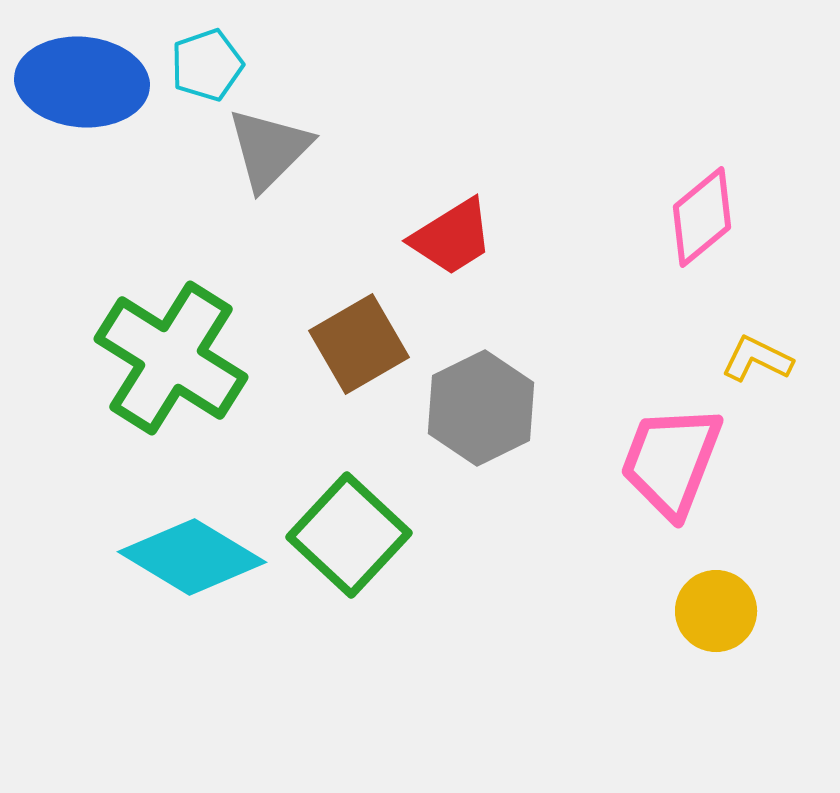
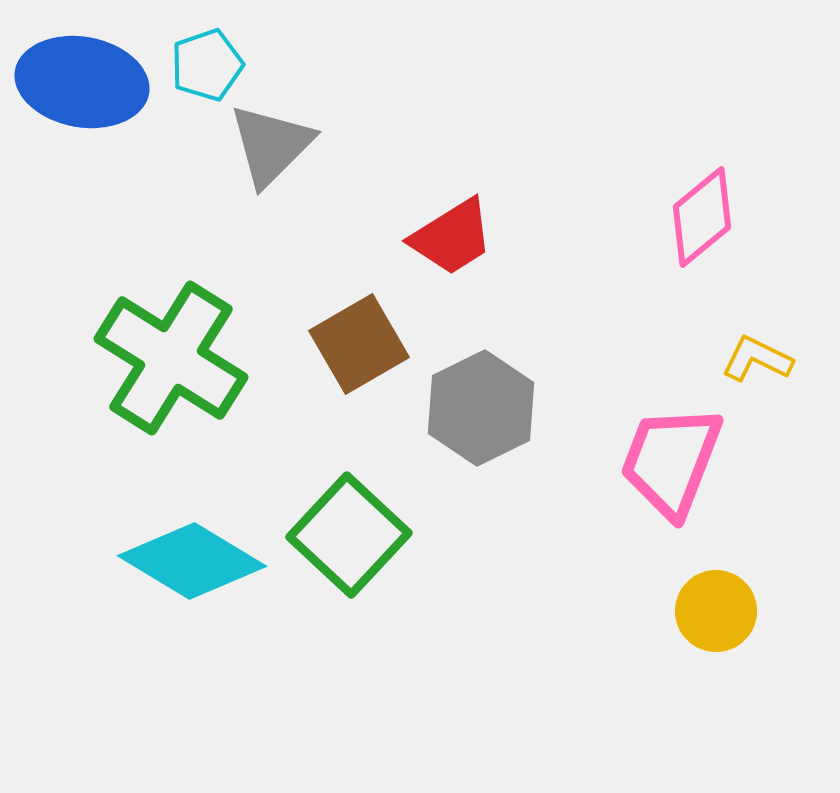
blue ellipse: rotated 5 degrees clockwise
gray triangle: moved 2 px right, 4 px up
cyan diamond: moved 4 px down
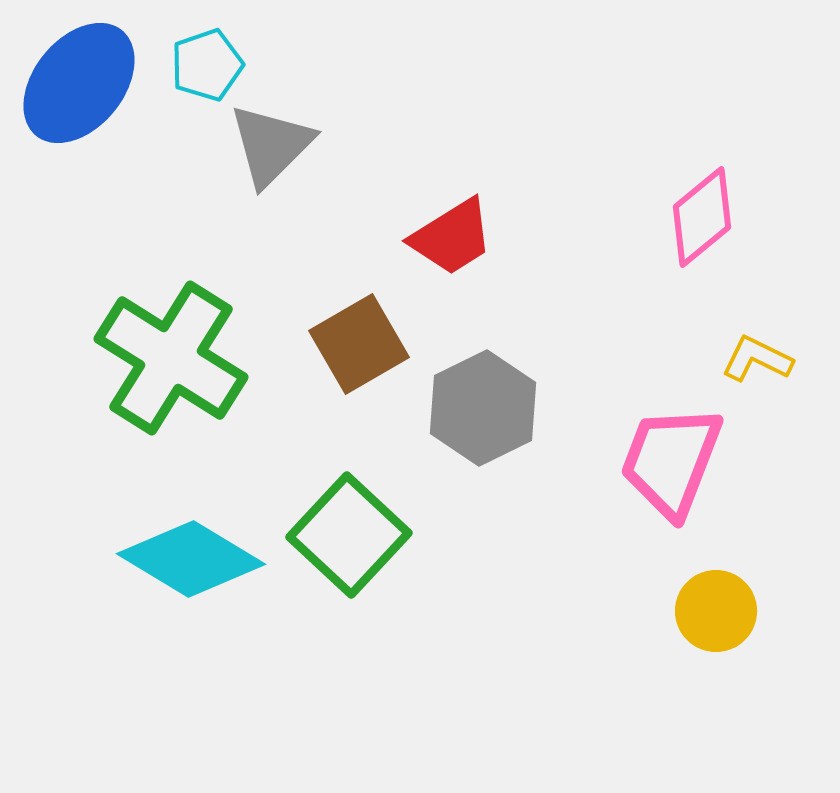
blue ellipse: moved 3 px left, 1 px down; rotated 61 degrees counterclockwise
gray hexagon: moved 2 px right
cyan diamond: moved 1 px left, 2 px up
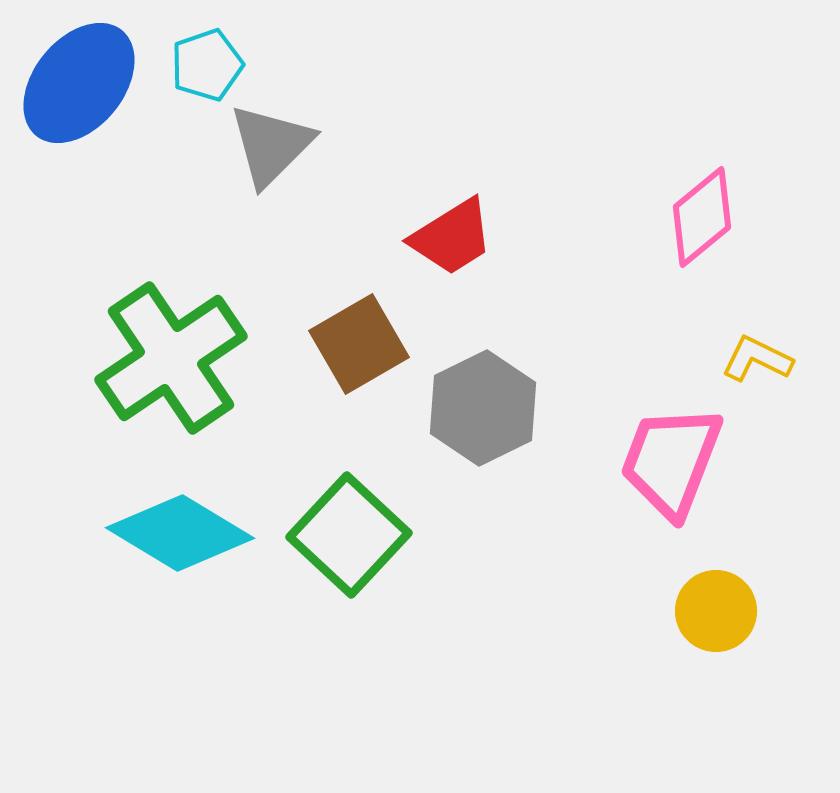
green cross: rotated 24 degrees clockwise
cyan diamond: moved 11 px left, 26 px up
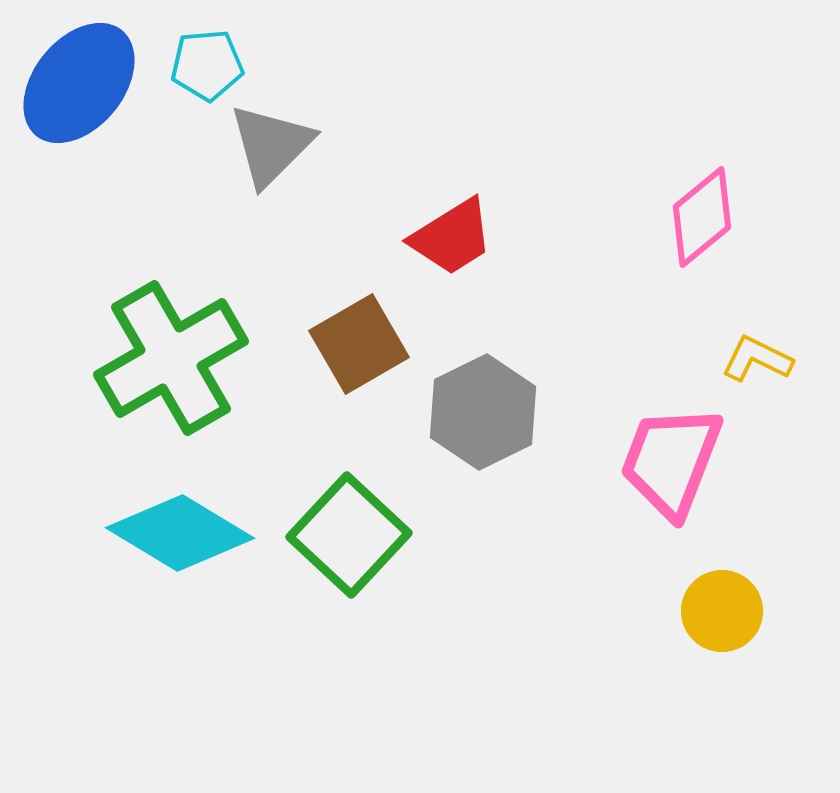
cyan pentagon: rotated 14 degrees clockwise
green cross: rotated 4 degrees clockwise
gray hexagon: moved 4 px down
yellow circle: moved 6 px right
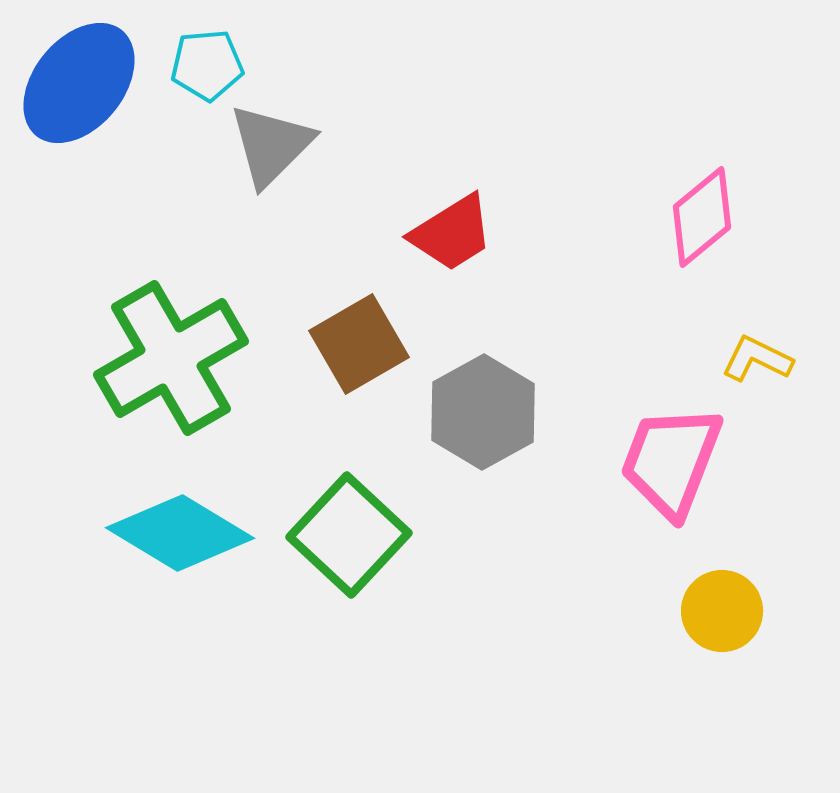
red trapezoid: moved 4 px up
gray hexagon: rotated 3 degrees counterclockwise
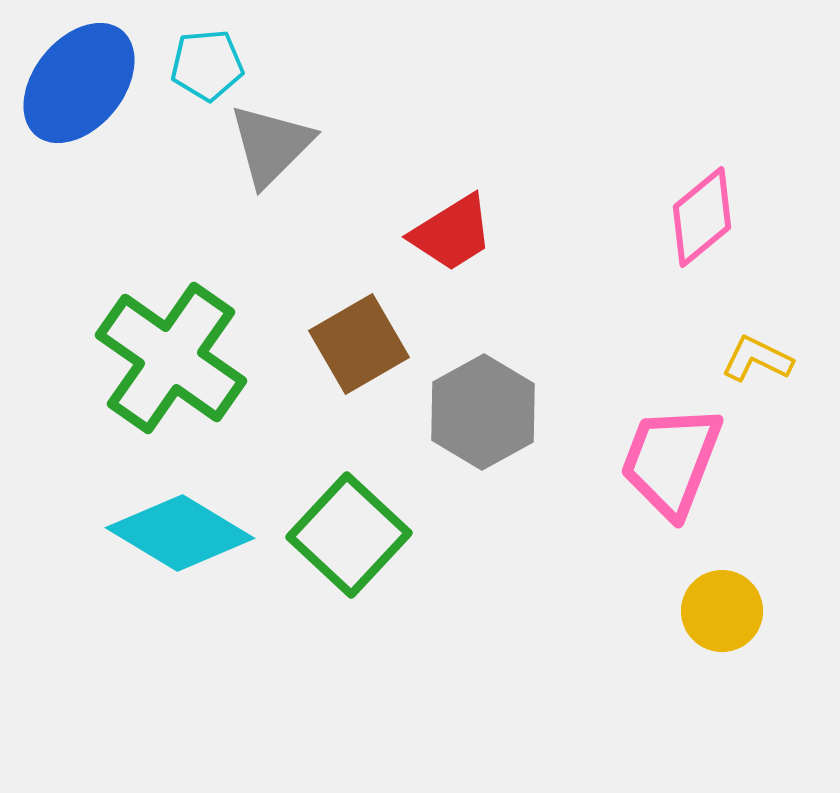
green cross: rotated 25 degrees counterclockwise
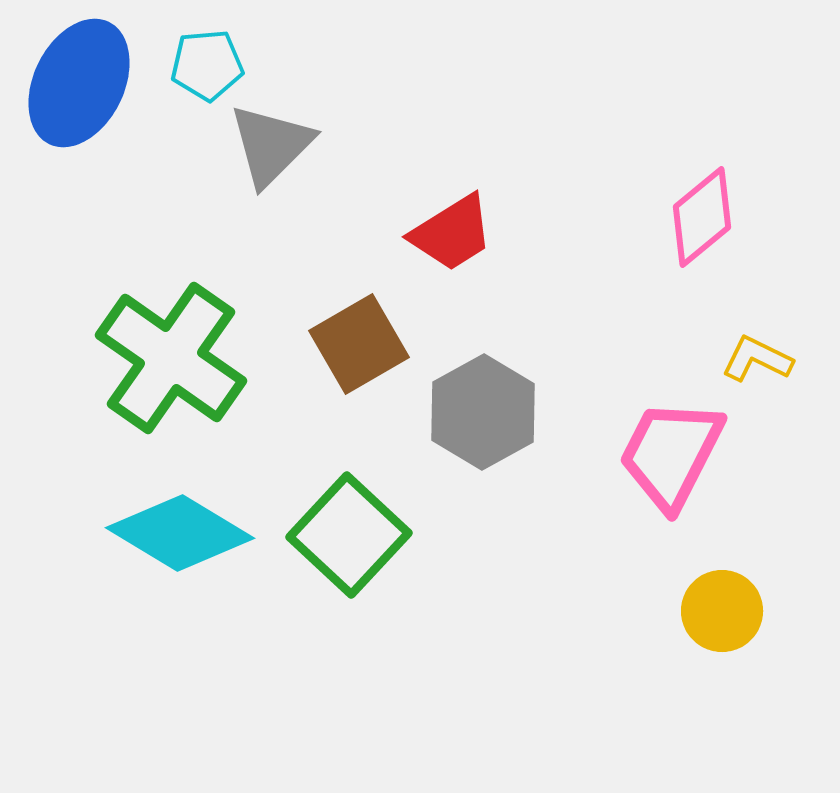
blue ellipse: rotated 13 degrees counterclockwise
pink trapezoid: moved 7 px up; rotated 6 degrees clockwise
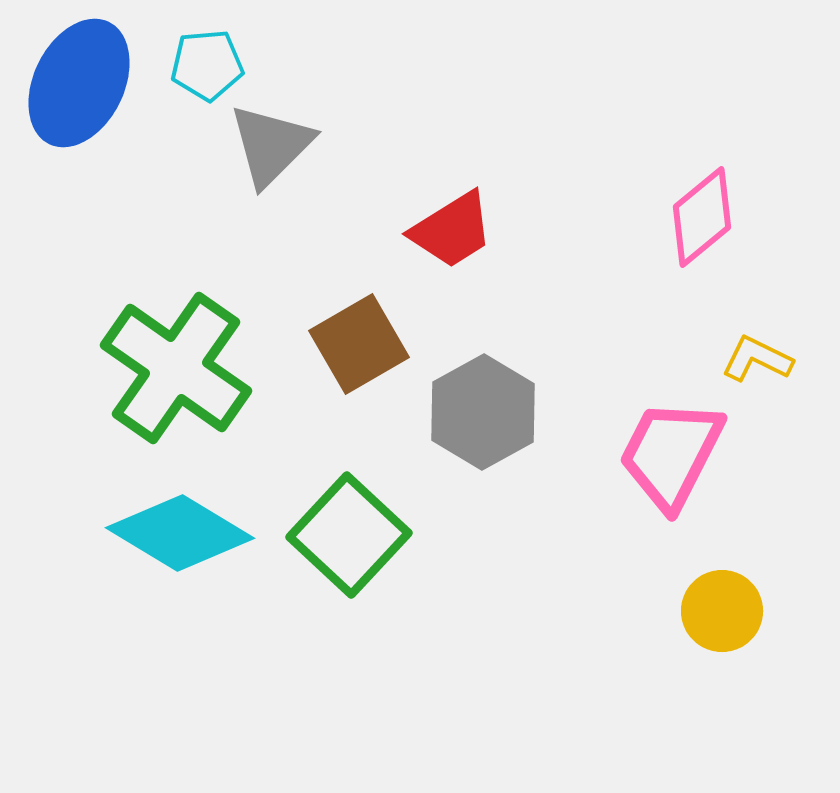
red trapezoid: moved 3 px up
green cross: moved 5 px right, 10 px down
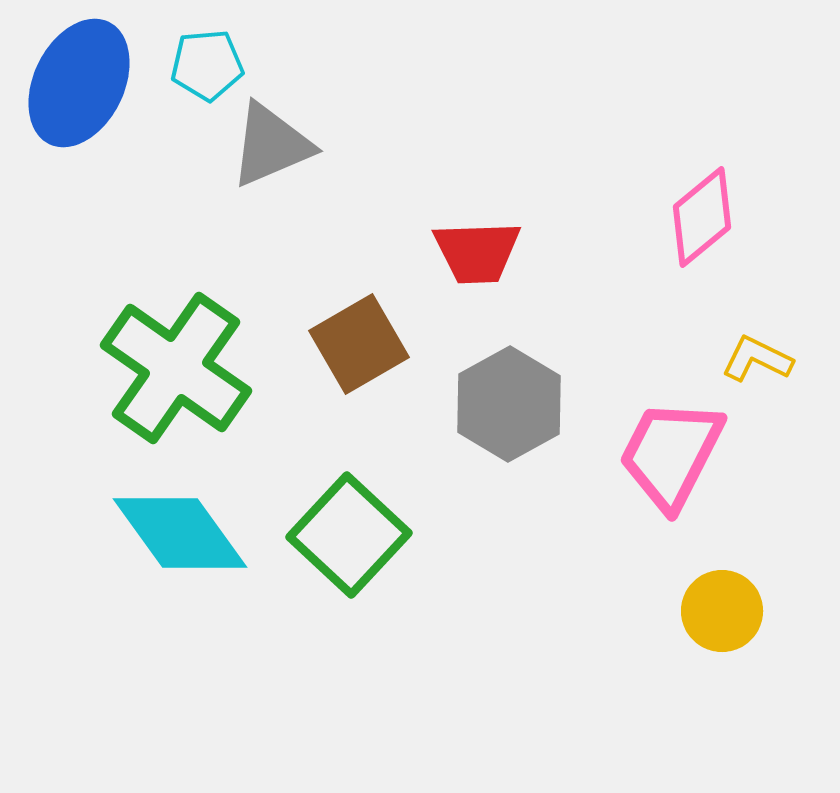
gray triangle: rotated 22 degrees clockwise
red trapezoid: moved 25 px right, 22 px down; rotated 30 degrees clockwise
gray hexagon: moved 26 px right, 8 px up
cyan diamond: rotated 23 degrees clockwise
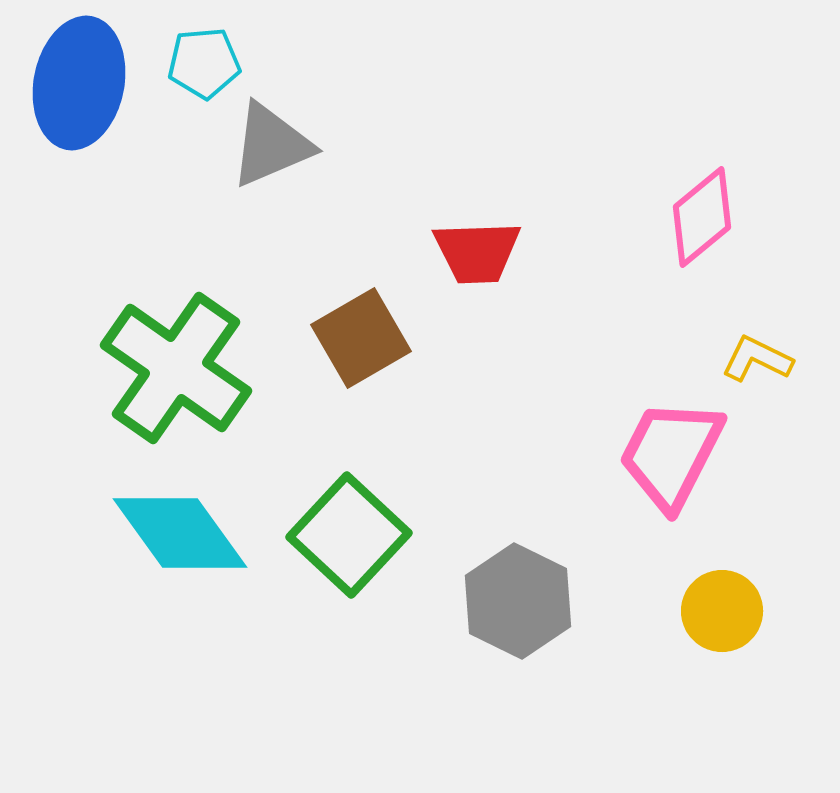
cyan pentagon: moved 3 px left, 2 px up
blue ellipse: rotated 15 degrees counterclockwise
brown square: moved 2 px right, 6 px up
gray hexagon: moved 9 px right, 197 px down; rotated 5 degrees counterclockwise
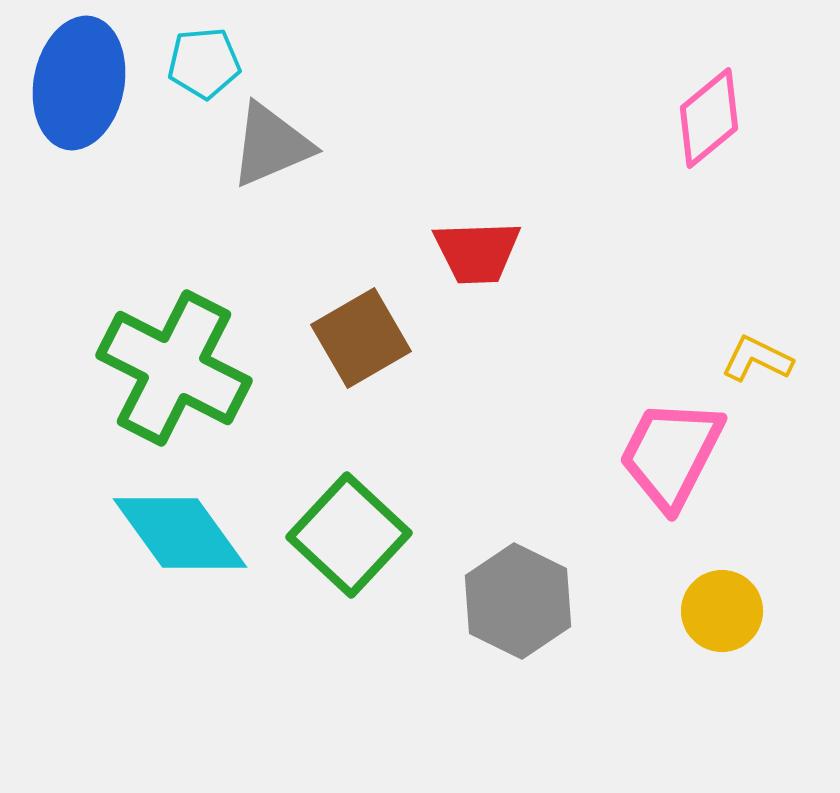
pink diamond: moved 7 px right, 99 px up
green cross: moved 2 px left; rotated 8 degrees counterclockwise
